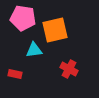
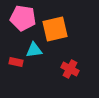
orange square: moved 1 px up
red cross: moved 1 px right
red rectangle: moved 1 px right, 12 px up
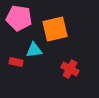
pink pentagon: moved 4 px left
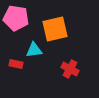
pink pentagon: moved 3 px left
red rectangle: moved 2 px down
